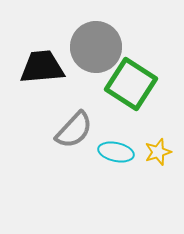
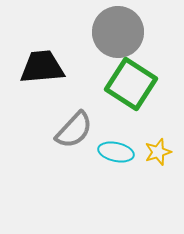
gray circle: moved 22 px right, 15 px up
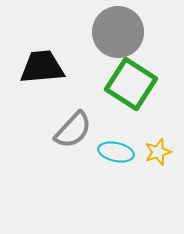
gray semicircle: moved 1 px left
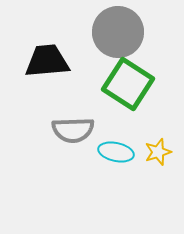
black trapezoid: moved 5 px right, 6 px up
green square: moved 3 px left
gray semicircle: rotated 45 degrees clockwise
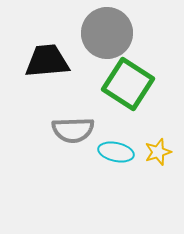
gray circle: moved 11 px left, 1 px down
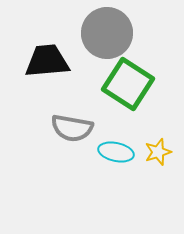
gray semicircle: moved 1 px left, 2 px up; rotated 12 degrees clockwise
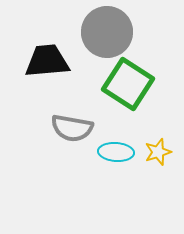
gray circle: moved 1 px up
cyan ellipse: rotated 8 degrees counterclockwise
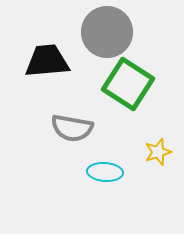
cyan ellipse: moved 11 px left, 20 px down
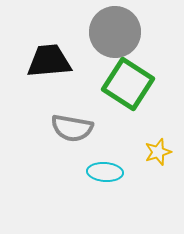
gray circle: moved 8 px right
black trapezoid: moved 2 px right
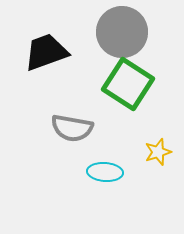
gray circle: moved 7 px right
black trapezoid: moved 3 px left, 9 px up; rotated 15 degrees counterclockwise
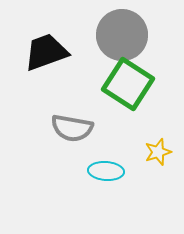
gray circle: moved 3 px down
cyan ellipse: moved 1 px right, 1 px up
